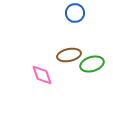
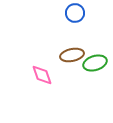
brown ellipse: moved 3 px right
green ellipse: moved 3 px right, 1 px up
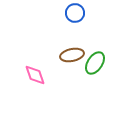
green ellipse: rotated 40 degrees counterclockwise
pink diamond: moved 7 px left
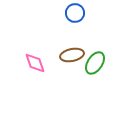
pink diamond: moved 12 px up
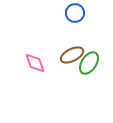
brown ellipse: rotated 15 degrees counterclockwise
green ellipse: moved 6 px left
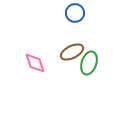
brown ellipse: moved 3 px up
green ellipse: rotated 15 degrees counterclockwise
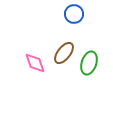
blue circle: moved 1 px left, 1 px down
brown ellipse: moved 8 px left, 1 px down; rotated 25 degrees counterclockwise
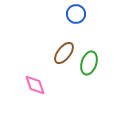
blue circle: moved 2 px right
pink diamond: moved 22 px down
